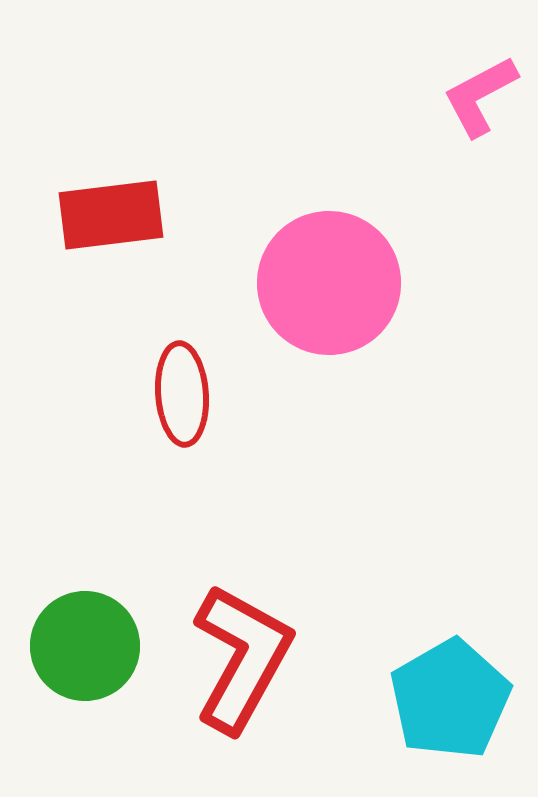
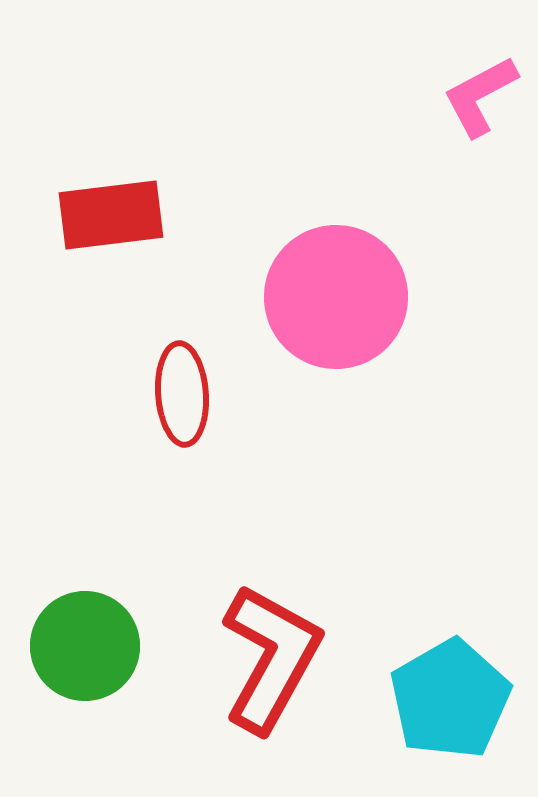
pink circle: moved 7 px right, 14 px down
red L-shape: moved 29 px right
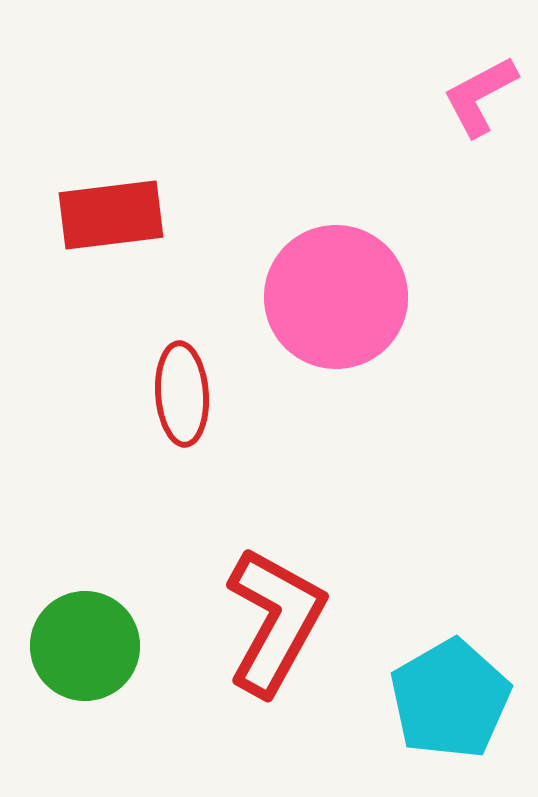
red L-shape: moved 4 px right, 37 px up
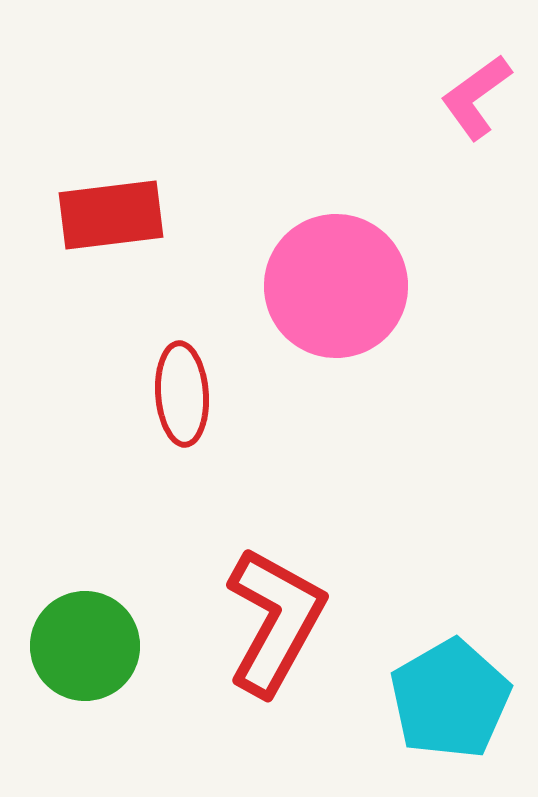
pink L-shape: moved 4 px left, 1 px down; rotated 8 degrees counterclockwise
pink circle: moved 11 px up
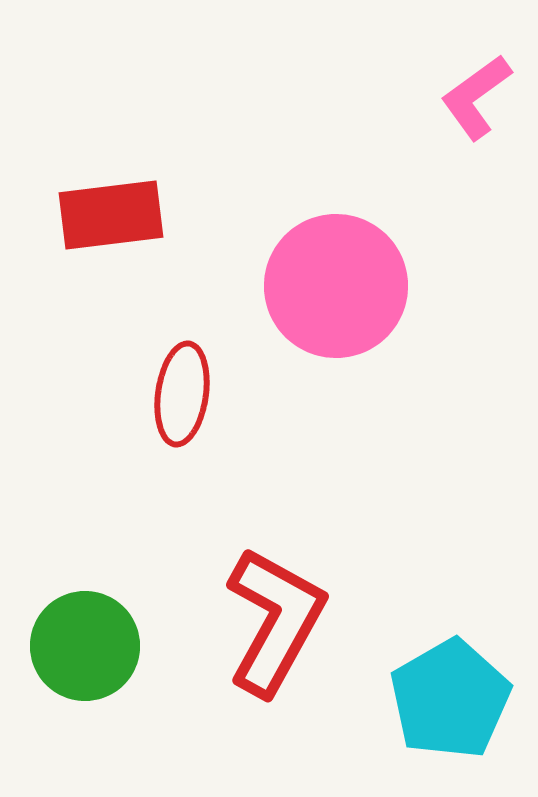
red ellipse: rotated 12 degrees clockwise
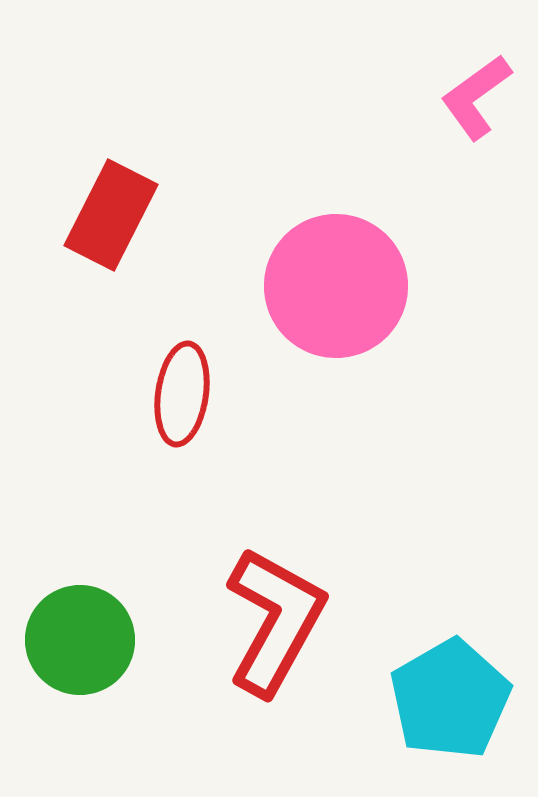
red rectangle: rotated 56 degrees counterclockwise
green circle: moved 5 px left, 6 px up
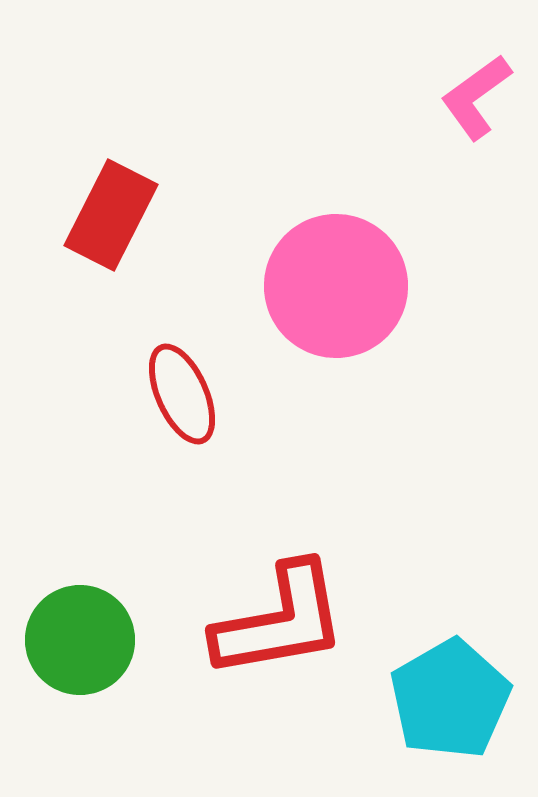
red ellipse: rotated 32 degrees counterclockwise
red L-shape: moved 5 px right; rotated 51 degrees clockwise
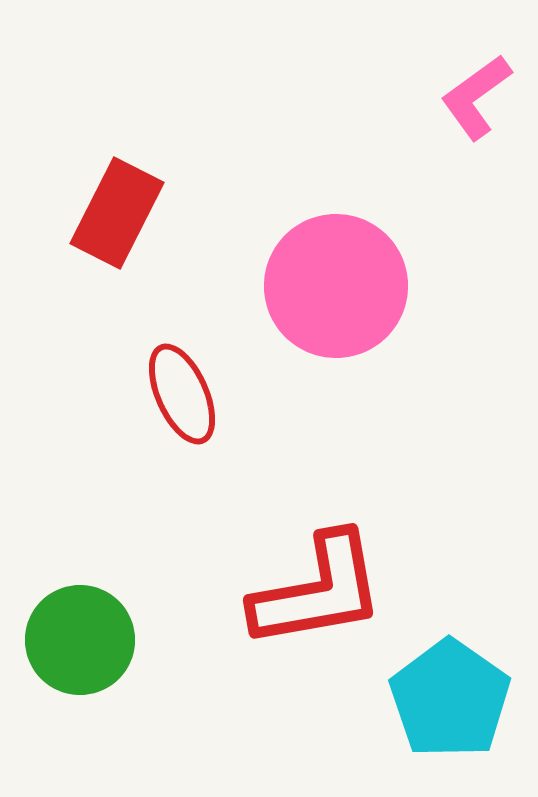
red rectangle: moved 6 px right, 2 px up
red L-shape: moved 38 px right, 30 px up
cyan pentagon: rotated 7 degrees counterclockwise
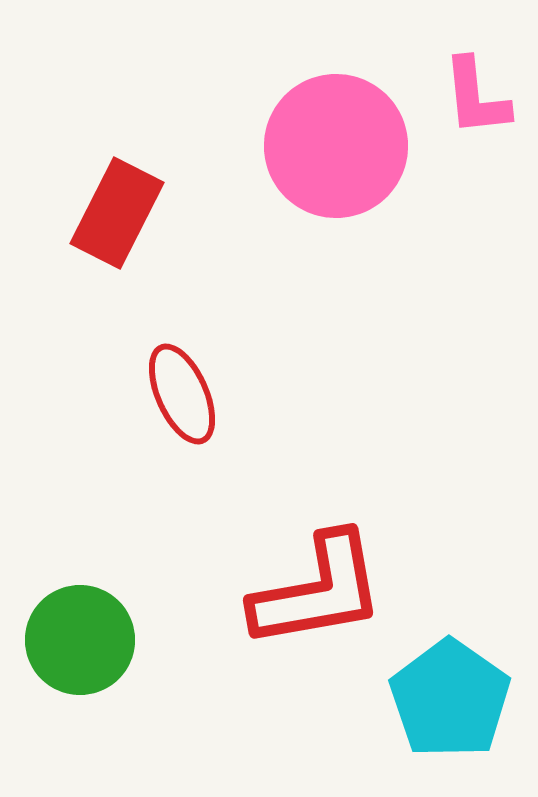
pink L-shape: rotated 60 degrees counterclockwise
pink circle: moved 140 px up
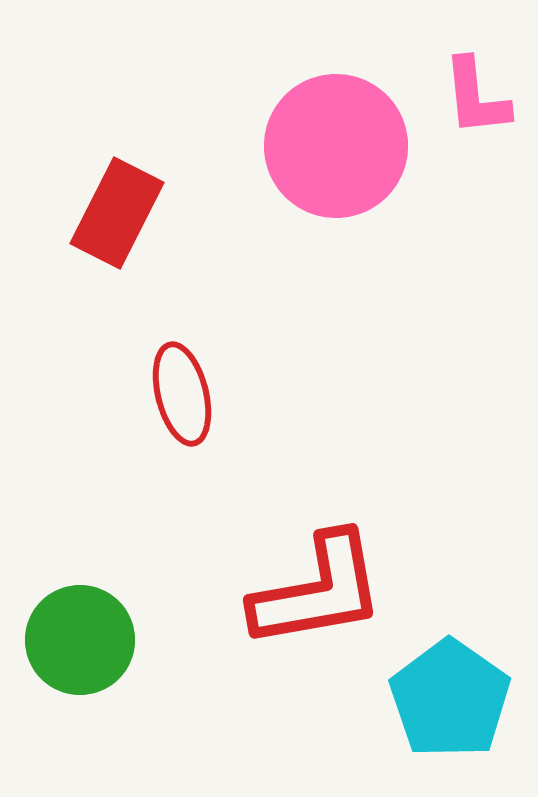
red ellipse: rotated 10 degrees clockwise
